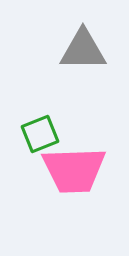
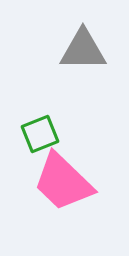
pink trapezoid: moved 11 px left, 12 px down; rotated 46 degrees clockwise
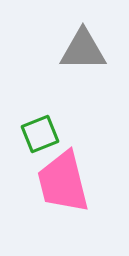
pink trapezoid: rotated 32 degrees clockwise
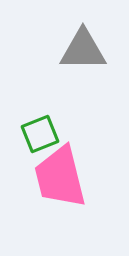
pink trapezoid: moved 3 px left, 5 px up
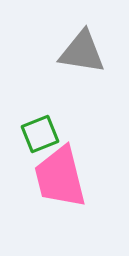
gray triangle: moved 1 px left, 2 px down; rotated 9 degrees clockwise
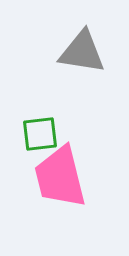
green square: rotated 15 degrees clockwise
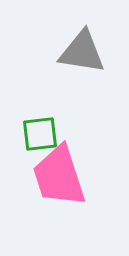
pink trapezoid: moved 1 px left, 1 px up; rotated 4 degrees counterclockwise
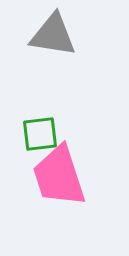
gray triangle: moved 29 px left, 17 px up
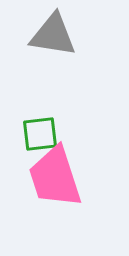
pink trapezoid: moved 4 px left, 1 px down
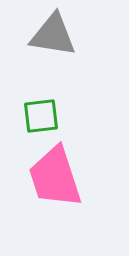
green square: moved 1 px right, 18 px up
